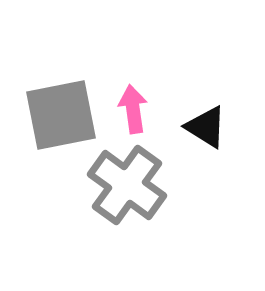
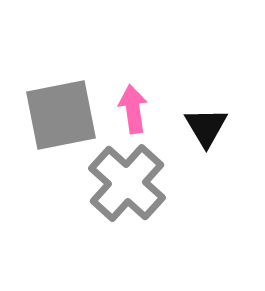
black triangle: rotated 27 degrees clockwise
gray cross: moved 2 px up; rotated 6 degrees clockwise
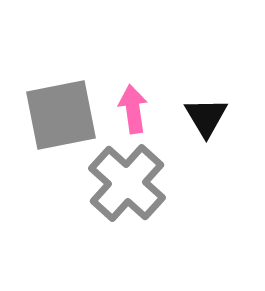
black triangle: moved 10 px up
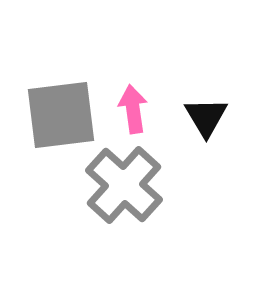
gray square: rotated 4 degrees clockwise
gray cross: moved 3 px left, 2 px down
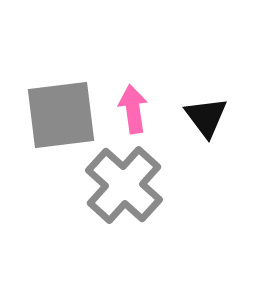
black triangle: rotated 6 degrees counterclockwise
